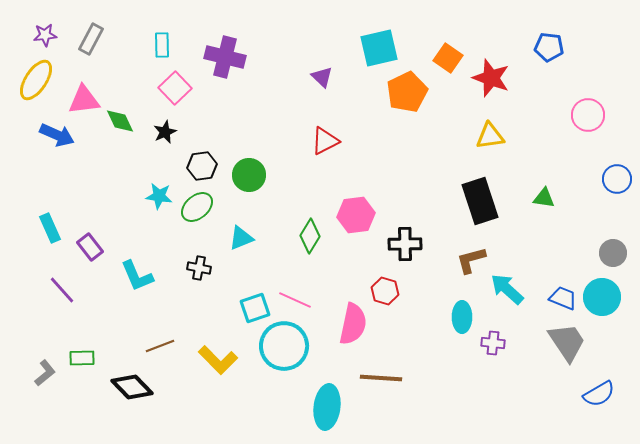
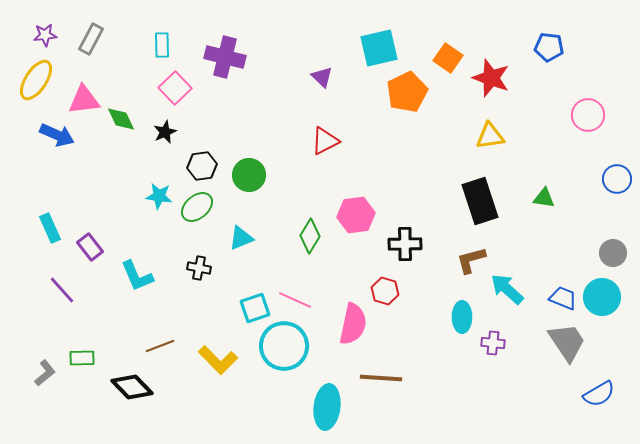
green diamond at (120, 121): moved 1 px right, 2 px up
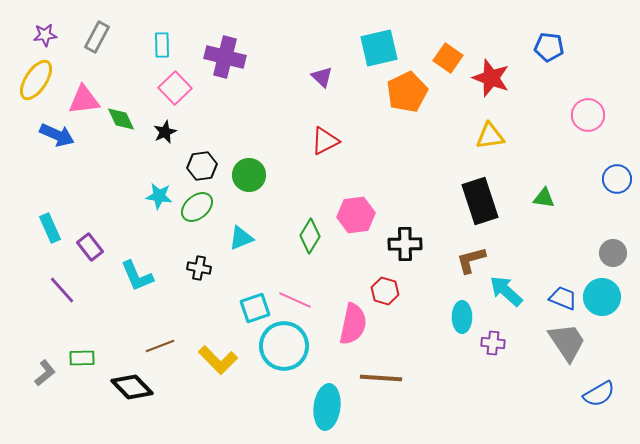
gray rectangle at (91, 39): moved 6 px right, 2 px up
cyan arrow at (507, 289): moved 1 px left, 2 px down
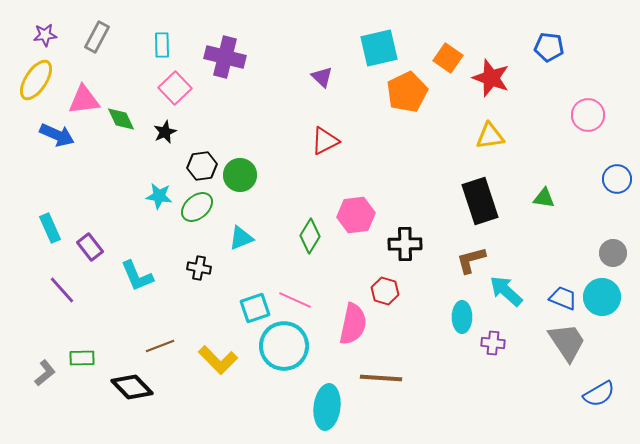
green circle at (249, 175): moved 9 px left
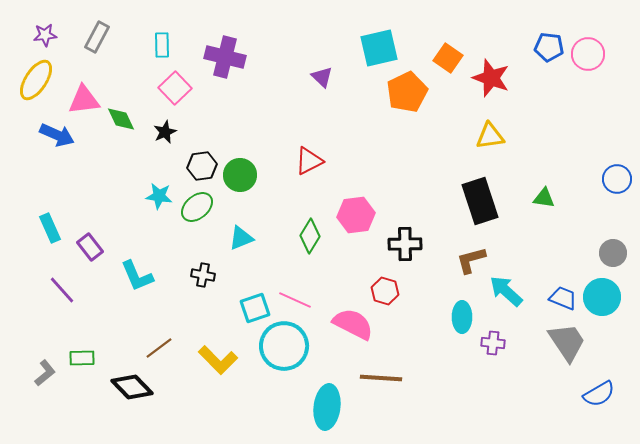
pink circle at (588, 115): moved 61 px up
red triangle at (325, 141): moved 16 px left, 20 px down
black cross at (199, 268): moved 4 px right, 7 px down
pink semicircle at (353, 324): rotated 75 degrees counterclockwise
brown line at (160, 346): moved 1 px left, 2 px down; rotated 16 degrees counterclockwise
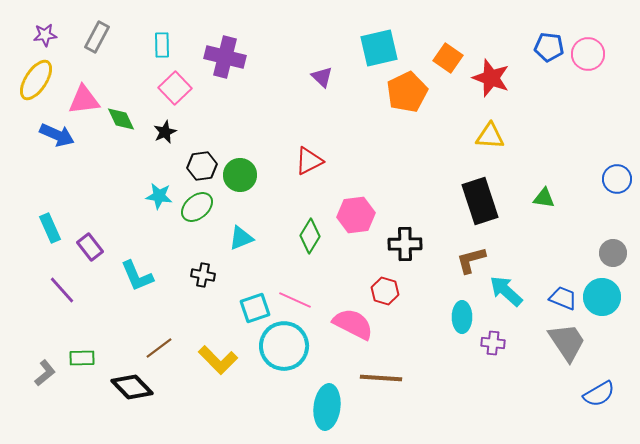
yellow triangle at (490, 136): rotated 12 degrees clockwise
